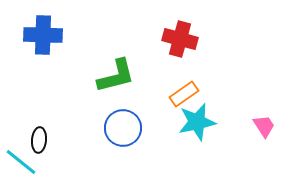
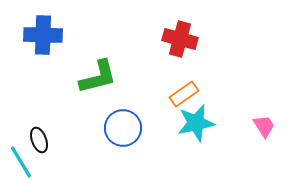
green L-shape: moved 18 px left, 1 px down
cyan star: moved 1 px left, 1 px down
black ellipse: rotated 25 degrees counterclockwise
cyan line: rotated 20 degrees clockwise
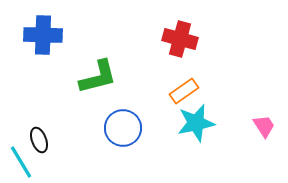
orange rectangle: moved 3 px up
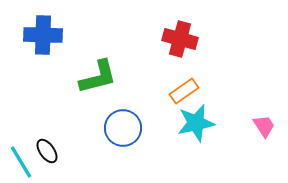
black ellipse: moved 8 px right, 11 px down; rotated 15 degrees counterclockwise
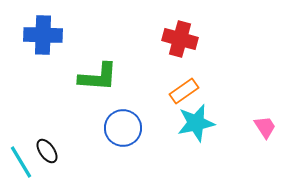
green L-shape: rotated 18 degrees clockwise
pink trapezoid: moved 1 px right, 1 px down
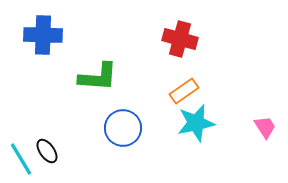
cyan line: moved 3 px up
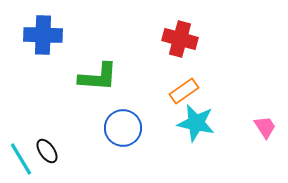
cyan star: rotated 24 degrees clockwise
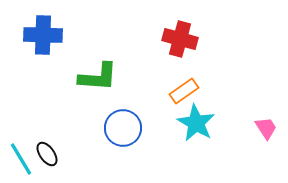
cyan star: rotated 18 degrees clockwise
pink trapezoid: moved 1 px right, 1 px down
black ellipse: moved 3 px down
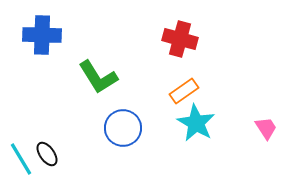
blue cross: moved 1 px left
green L-shape: rotated 54 degrees clockwise
